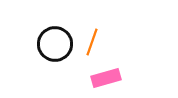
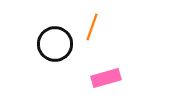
orange line: moved 15 px up
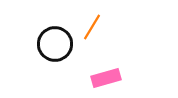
orange line: rotated 12 degrees clockwise
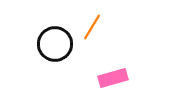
pink rectangle: moved 7 px right
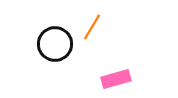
pink rectangle: moved 3 px right, 1 px down
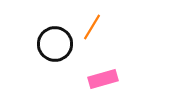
pink rectangle: moved 13 px left
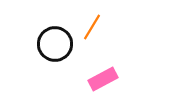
pink rectangle: rotated 12 degrees counterclockwise
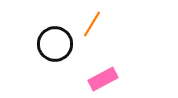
orange line: moved 3 px up
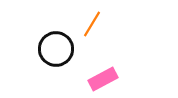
black circle: moved 1 px right, 5 px down
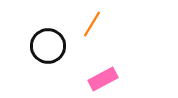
black circle: moved 8 px left, 3 px up
